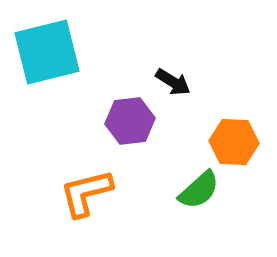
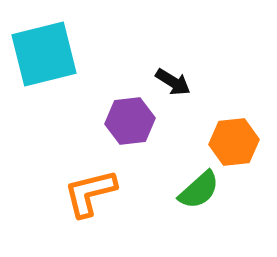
cyan square: moved 3 px left, 2 px down
orange hexagon: rotated 9 degrees counterclockwise
orange L-shape: moved 4 px right
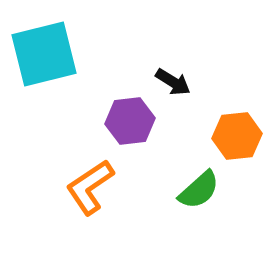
orange hexagon: moved 3 px right, 6 px up
orange L-shape: moved 6 px up; rotated 20 degrees counterclockwise
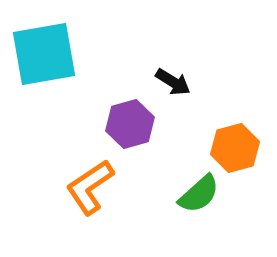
cyan square: rotated 4 degrees clockwise
purple hexagon: moved 3 px down; rotated 9 degrees counterclockwise
orange hexagon: moved 2 px left, 12 px down; rotated 9 degrees counterclockwise
green semicircle: moved 4 px down
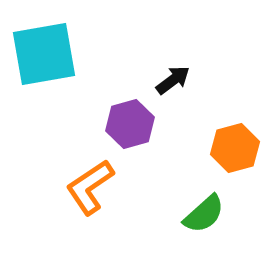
black arrow: moved 2 px up; rotated 69 degrees counterclockwise
green semicircle: moved 5 px right, 20 px down
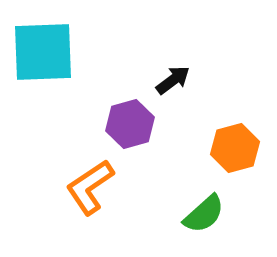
cyan square: moved 1 px left, 2 px up; rotated 8 degrees clockwise
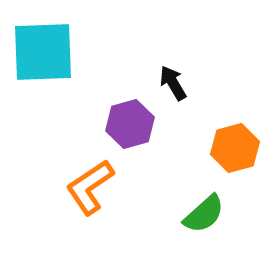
black arrow: moved 3 px down; rotated 84 degrees counterclockwise
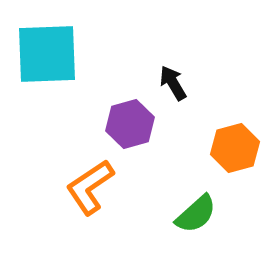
cyan square: moved 4 px right, 2 px down
green semicircle: moved 8 px left
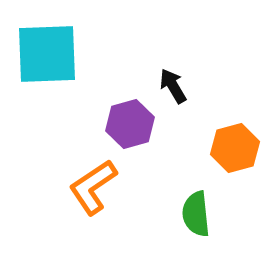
black arrow: moved 3 px down
orange L-shape: moved 3 px right
green semicircle: rotated 126 degrees clockwise
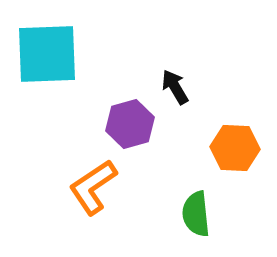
black arrow: moved 2 px right, 1 px down
orange hexagon: rotated 18 degrees clockwise
